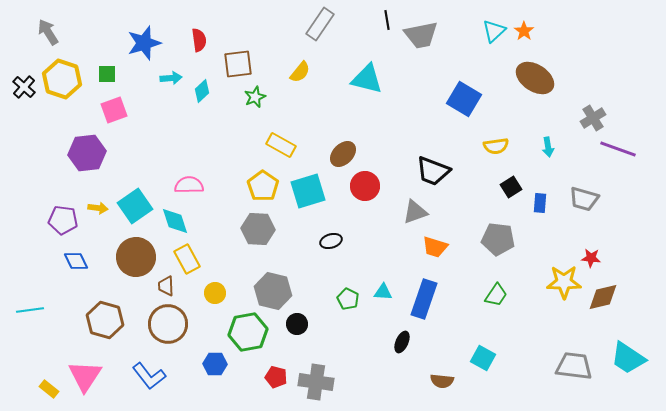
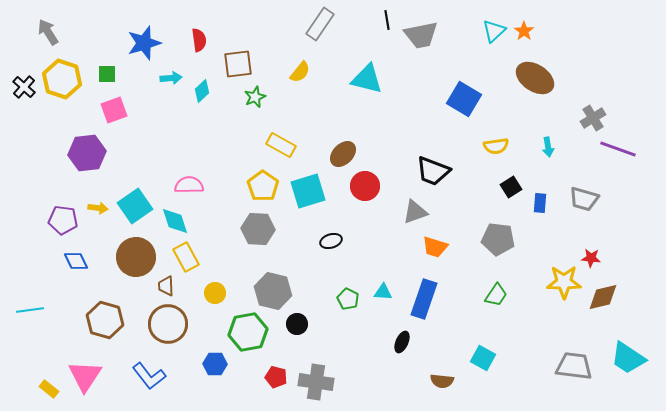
yellow rectangle at (187, 259): moved 1 px left, 2 px up
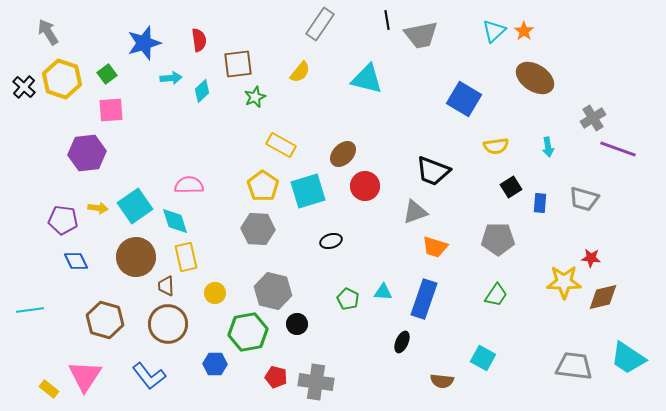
green square at (107, 74): rotated 36 degrees counterclockwise
pink square at (114, 110): moved 3 px left; rotated 16 degrees clockwise
gray pentagon at (498, 239): rotated 8 degrees counterclockwise
yellow rectangle at (186, 257): rotated 16 degrees clockwise
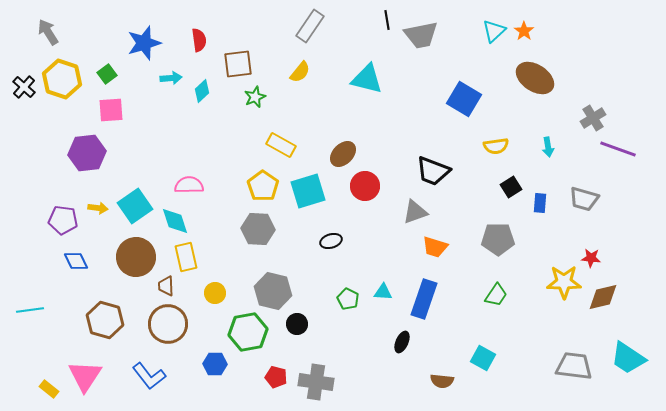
gray rectangle at (320, 24): moved 10 px left, 2 px down
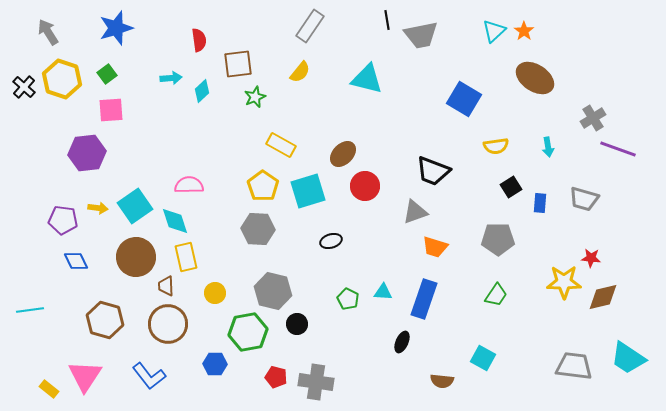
blue star at (144, 43): moved 28 px left, 15 px up
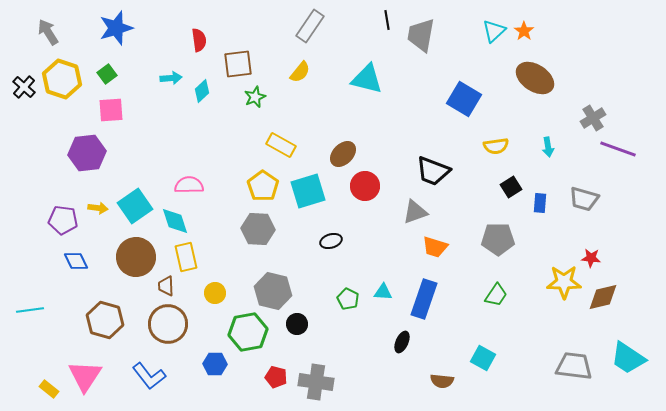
gray trapezoid at (421, 35): rotated 111 degrees clockwise
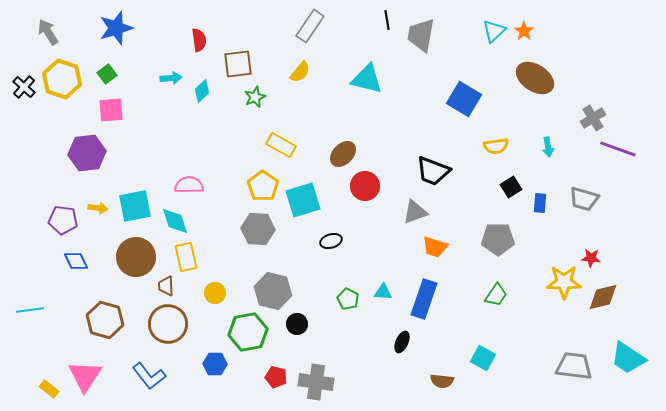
cyan square at (308, 191): moved 5 px left, 9 px down
cyan square at (135, 206): rotated 24 degrees clockwise
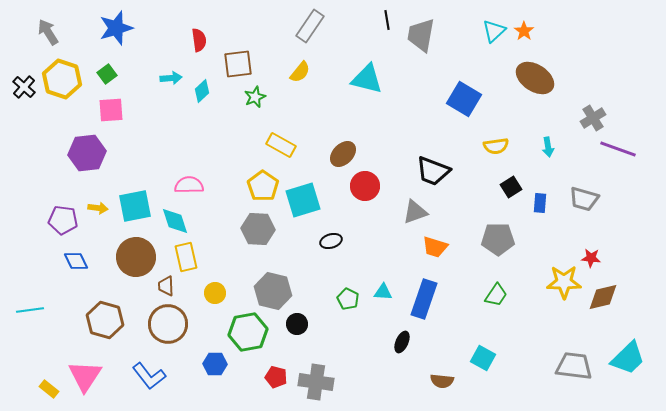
cyan trapezoid at (628, 358): rotated 78 degrees counterclockwise
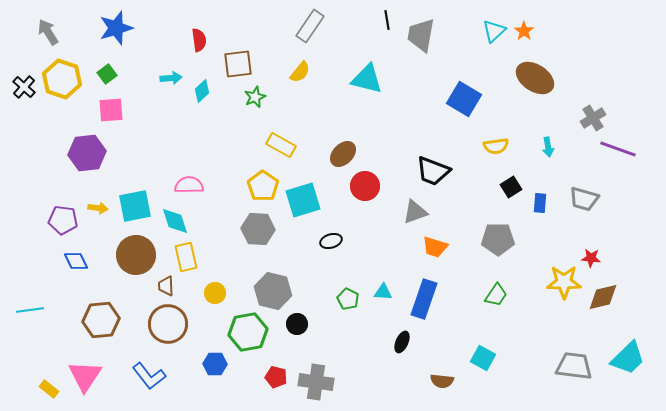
brown circle at (136, 257): moved 2 px up
brown hexagon at (105, 320): moved 4 px left; rotated 21 degrees counterclockwise
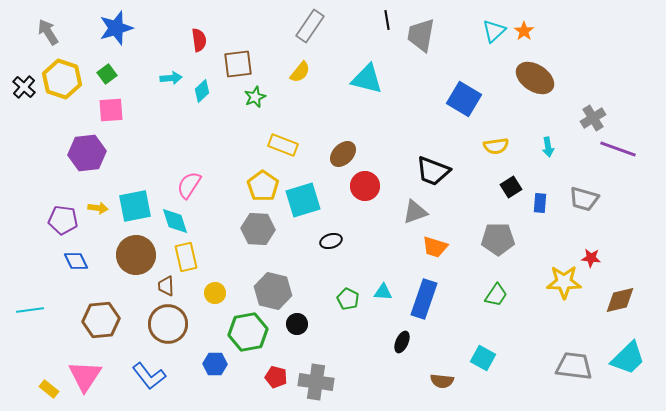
yellow rectangle at (281, 145): moved 2 px right; rotated 8 degrees counterclockwise
pink semicircle at (189, 185): rotated 56 degrees counterclockwise
brown diamond at (603, 297): moved 17 px right, 3 px down
